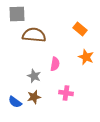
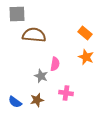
orange rectangle: moved 5 px right, 4 px down
gray star: moved 7 px right
brown star: moved 3 px right, 3 px down
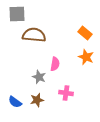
gray star: moved 2 px left, 1 px down
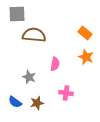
gray star: moved 10 px left
brown star: moved 3 px down
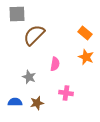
brown semicircle: rotated 50 degrees counterclockwise
blue semicircle: rotated 144 degrees clockwise
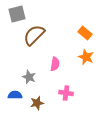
gray square: rotated 12 degrees counterclockwise
blue semicircle: moved 7 px up
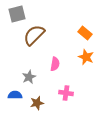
gray star: rotated 24 degrees clockwise
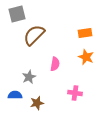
orange rectangle: rotated 48 degrees counterclockwise
pink cross: moved 9 px right
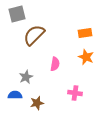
gray star: moved 3 px left
